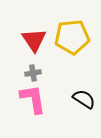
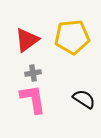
red triangle: moved 7 px left; rotated 28 degrees clockwise
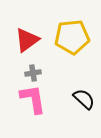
black semicircle: rotated 10 degrees clockwise
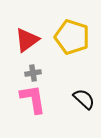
yellow pentagon: rotated 24 degrees clockwise
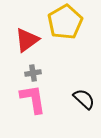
yellow pentagon: moved 7 px left, 15 px up; rotated 24 degrees clockwise
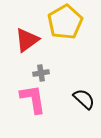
gray cross: moved 8 px right
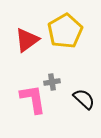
yellow pentagon: moved 9 px down
gray cross: moved 11 px right, 9 px down
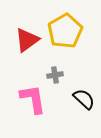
gray cross: moved 3 px right, 7 px up
